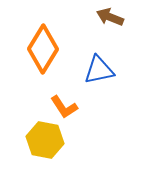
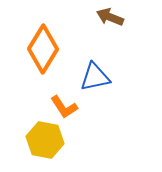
blue triangle: moved 4 px left, 7 px down
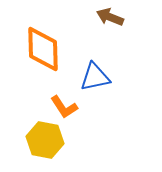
orange diamond: rotated 33 degrees counterclockwise
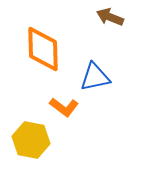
orange L-shape: rotated 20 degrees counterclockwise
yellow hexagon: moved 14 px left
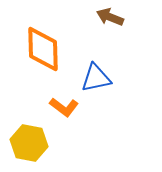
blue triangle: moved 1 px right, 1 px down
yellow hexagon: moved 2 px left, 3 px down
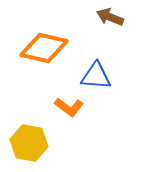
orange diamond: moved 1 px right, 1 px up; rotated 75 degrees counterclockwise
blue triangle: moved 2 px up; rotated 16 degrees clockwise
orange L-shape: moved 5 px right
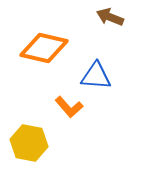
orange L-shape: rotated 12 degrees clockwise
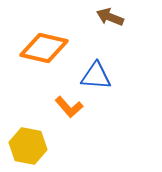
yellow hexagon: moved 1 px left, 3 px down
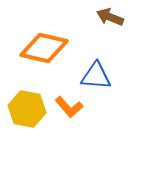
yellow hexagon: moved 1 px left, 37 px up
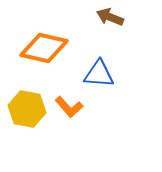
blue triangle: moved 3 px right, 2 px up
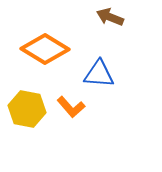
orange diamond: moved 1 px right, 1 px down; rotated 18 degrees clockwise
orange L-shape: moved 2 px right
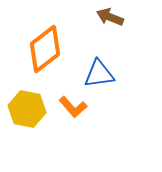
orange diamond: rotated 69 degrees counterclockwise
blue triangle: rotated 12 degrees counterclockwise
orange L-shape: moved 2 px right
